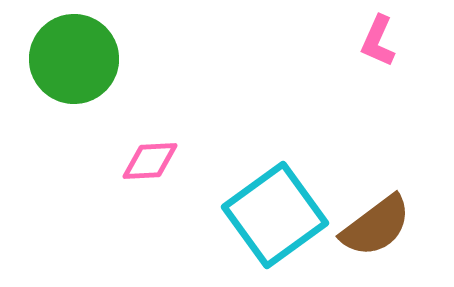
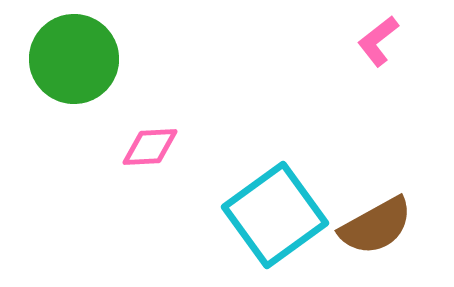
pink L-shape: rotated 28 degrees clockwise
pink diamond: moved 14 px up
brown semicircle: rotated 8 degrees clockwise
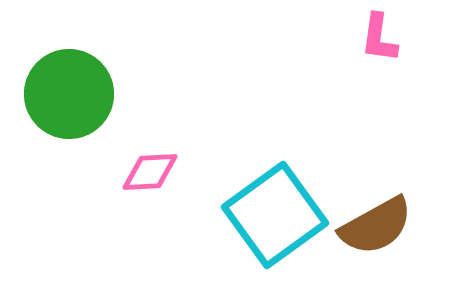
pink L-shape: moved 1 px right, 3 px up; rotated 44 degrees counterclockwise
green circle: moved 5 px left, 35 px down
pink diamond: moved 25 px down
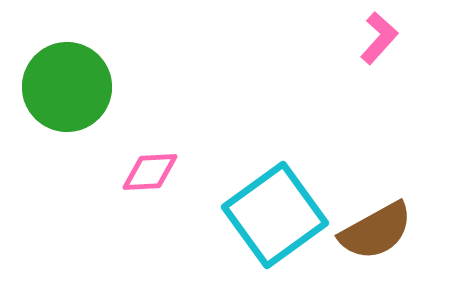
pink L-shape: rotated 146 degrees counterclockwise
green circle: moved 2 px left, 7 px up
brown semicircle: moved 5 px down
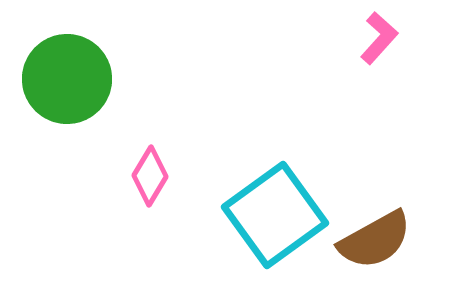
green circle: moved 8 px up
pink diamond: moved 4 px down; rotated 56 degrees counterclockwise
brown semicircle: moved 1 px left, 9 px down
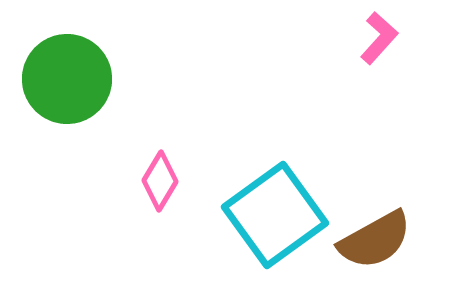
pink diamond: moved 10 px right, 5 px down
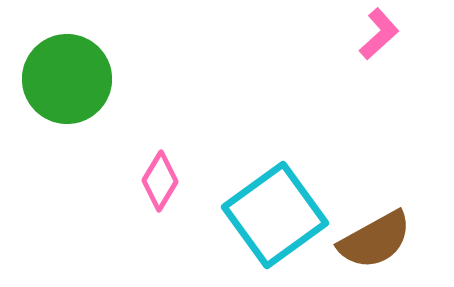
pink L-shape: moved 4 px up; rotated 6 degrees clockwise
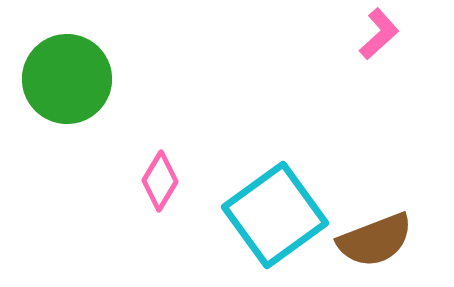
brown semicircle: rotated 8 degrees clockwise
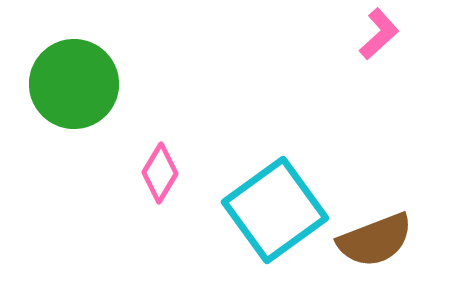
green circle: moved 7 px right, 5 px down
pink diamond: moved 8 px up
cyan square: moved 5 px up
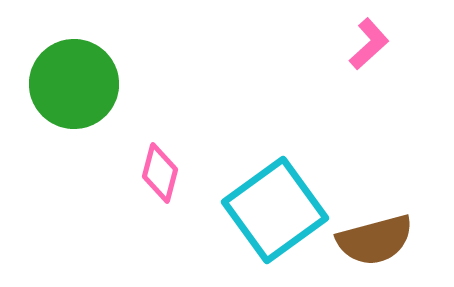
pink L-shape: moved 10 px left, 10 px down
pink diamond: rotated 16 degrees counterclockwise
brown semicircle: rotated 6 degrees clockwise
